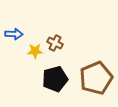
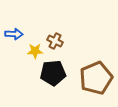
brown cross: moved 2 px up
black pentagon: moved 2 px left, 6 px up; rotated 10 degrees clockwise
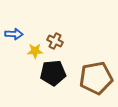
brown pentagon: rotated 12 degrees clockwise
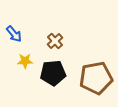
blue arrow: rotated 48 degrees clockwise
brown cross: rotated 21 degrees clockwise
yellow star: moved 10 px left, 10 px down
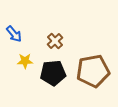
brown pentagon: moved 3 px left, 7 px up
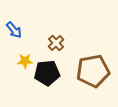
blue arrow: moved 4 px up
brown cross: moved 1 px right, 2 px down
black pentagon: moved 6 px left
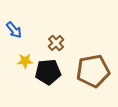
black pentagon: moved 1 px right, 1 px up
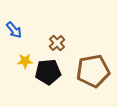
brown cross: moved 1 px right
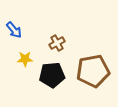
brown cross: rotated 14 degrees clockwise
yellow star: moved 2 px up
black pentagon: moved 4 px right, 3 px down
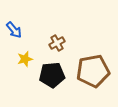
yellow star: rotated 14 degrees counterclockwise
